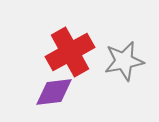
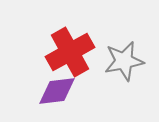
purple diamond: moved 3 px right, 1 px up
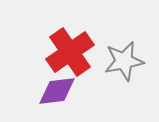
red cross: rotated 6 degrees counterclockwise
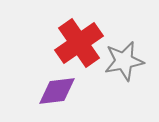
red cross: moved 9 px right, 9 px up
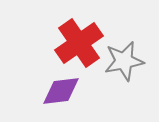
purple diamond: moved 4 px right
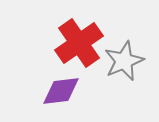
gray star: rotated 12 degrees counterclockwise
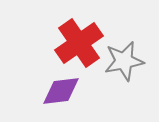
gray star: rotated 12 degrees clockwise
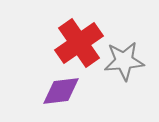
gray star: rotated 6 degrees clockwise
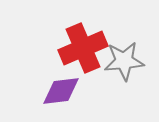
red cross: moved 4 px right, 5 px down; rotated 12 degrees clockwise
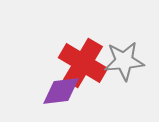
red cross: moved 15 px down; rotated 36 degrees counterclockwise
